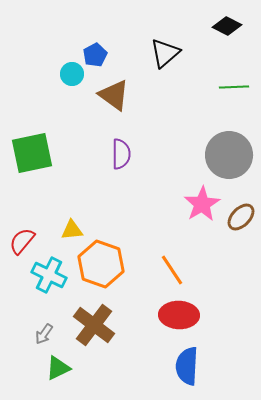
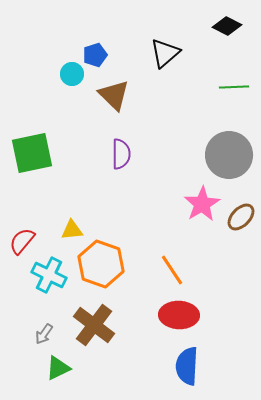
blue pentagon: rotated 10 degrees clockwise
brown triangle: rotated 8 degrees clockwise
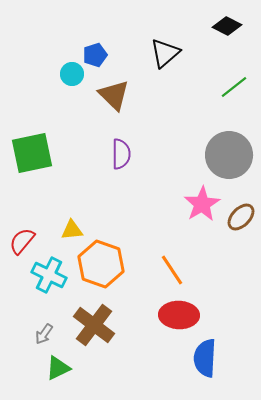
green line: rotated 36 degrees counterclockwise
blue semicircle: moved 18 px right, 8 px up
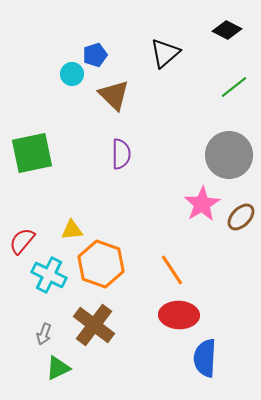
black diamond: moved 4 px down
gray arrow: rotated 15 degrees counterclockwise
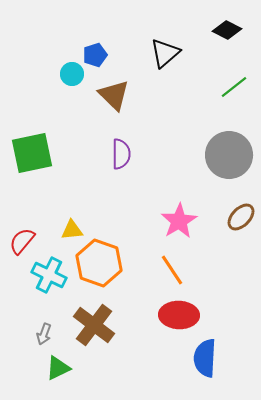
pink star: moved 23 px left, 17 px down
orange hexagon: moved 2 px left, 1 px up
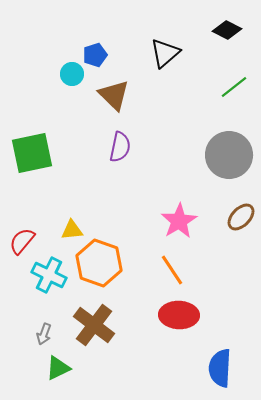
purple semicircle: moved 1 px left, 7 px up; rotated 12 degrees clockwise
blue semicircle: moved 15 px right, 10 px down
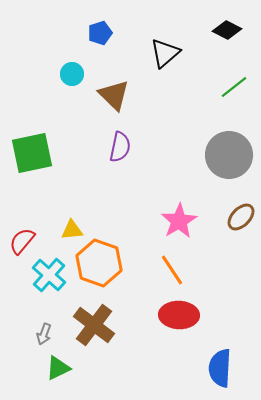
blue pentagon: moved 5 px right, 22 px up
cyan cross: rotated 16 degrees clockwise
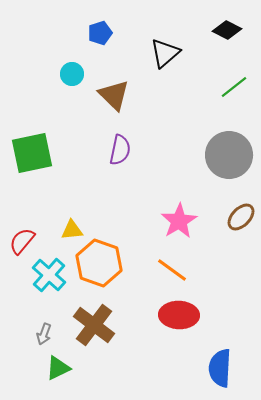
purple semicircle: moved 3 px down
orange line: rotated 20 degrees counterclockwise
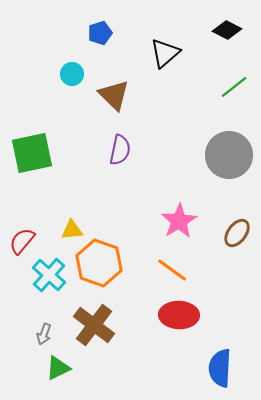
brown ellipse: moved 4 px left, 16 px down; rotated 8 degrees counterclockwise
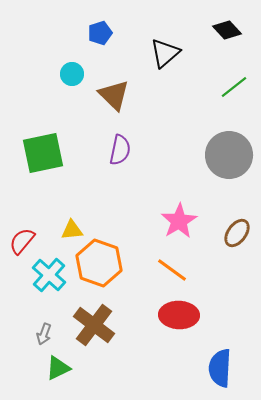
black diamond: rotated 20 degrees clockwise
green square: moved 11 px right
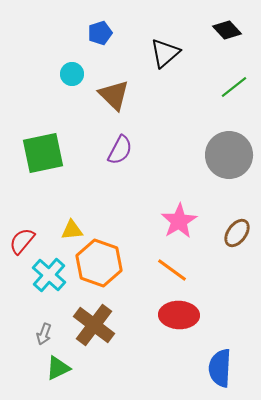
purple semicircle: rotated 16 degrees clockwise
